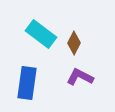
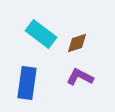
brown diamond: moved 3 px right; rotated 45 degrees clockwise
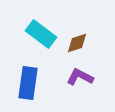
blue rectangle: moved 1 px right
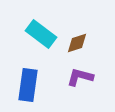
purple L-shape: rotated 12 degrees counterclockwise
blue rectangle: moved 2 px down
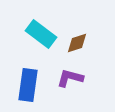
purple L-shape: moved 10 px left, 1 px down
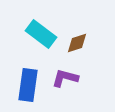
purple L-shape: moved 5 px left
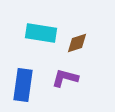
cyan rectangle: moved 1 px up; rotated 28 degrees counterclockwise
blue rectangle: moved 5 px left
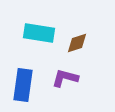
cyan rectangle: moved 2 px left
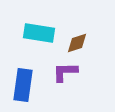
purple L-shape: moved 6 px up; rotated 16 degrees counterclockwise
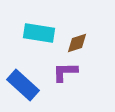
blue rectangle: rotated 56 degrees counterclockwise
